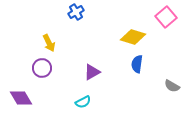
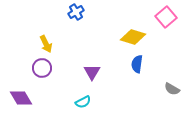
yellow arrow: moved 3 px left, 1 px down
purple triangle: rotated 30 degrees counterclockwise
gray semicircle: moved 3 px down
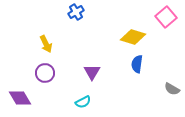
purple circle: moved 3 px right, 5 px down
purple diamond: moved 1 px left
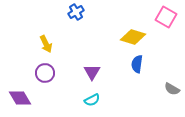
pink square: rotated 20 degrees counterclockwise
cyan semicircle: moved 9 px right, 2 px up
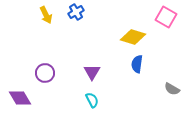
yellow arrow: moved 29 px up
cyan semicircle: rotated 91 degrees counterclockwise
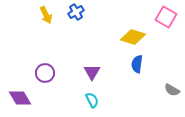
gray semicircle: moved 1 px down
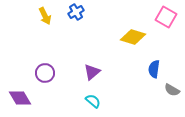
yellow arrow: moved 1 px left, 1 px down
blue semicircle: moved 17 px right, 5 px down
purple triangle: rotated 18 degrees clockwise
cyan semicircle: moved 1 px right, 1 px down; rotated 21 degrees counterclockwise
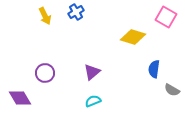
cyan semicircle: rotated 63 degrees counterclockwise
